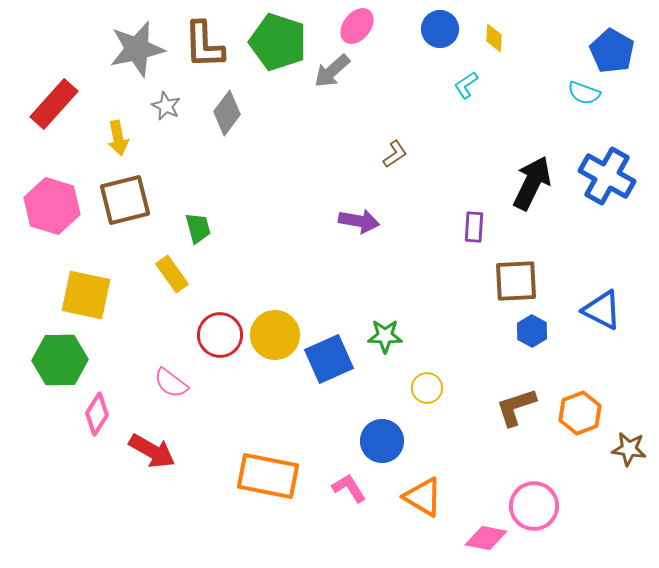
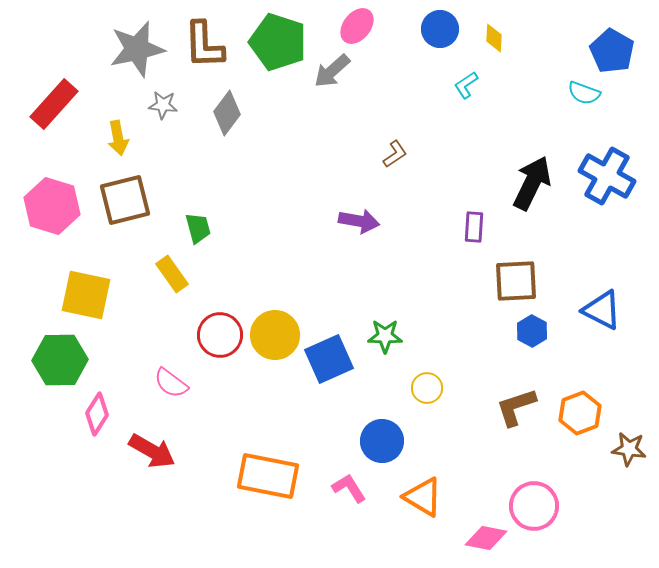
gray star at (166, 106): moved 3 px left, 1 px up; rotated 20 degrees counterclockwise
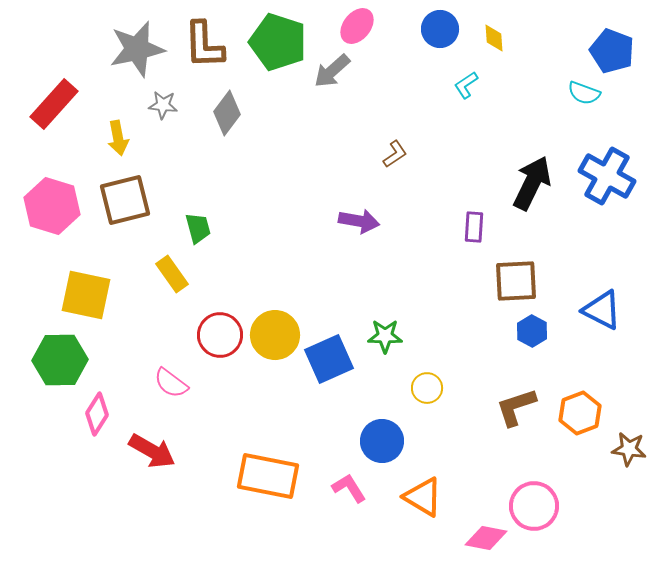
yellow diamond at (494, 38): rotated 8 degrees counterclockwise
blue pentagon at (612, 51): rotated 9 degrees counterclockwise
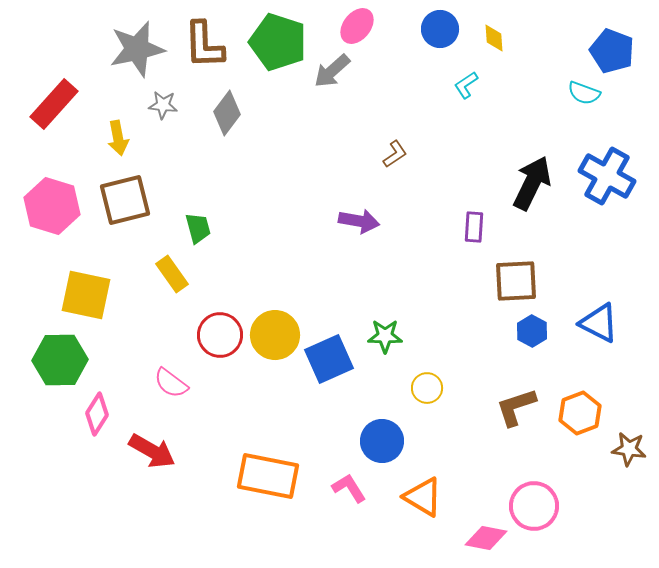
blue triangle at (602, 310): moved 3 px left, 13 px down
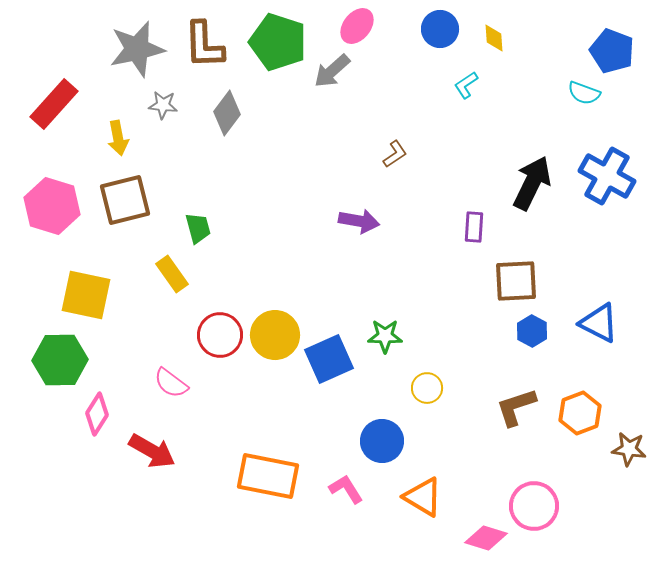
pink L-shape at (349, 488): moved 3 px left, 1 px down
pink diamond at (486, 538): rotated 6 degrees clockwise
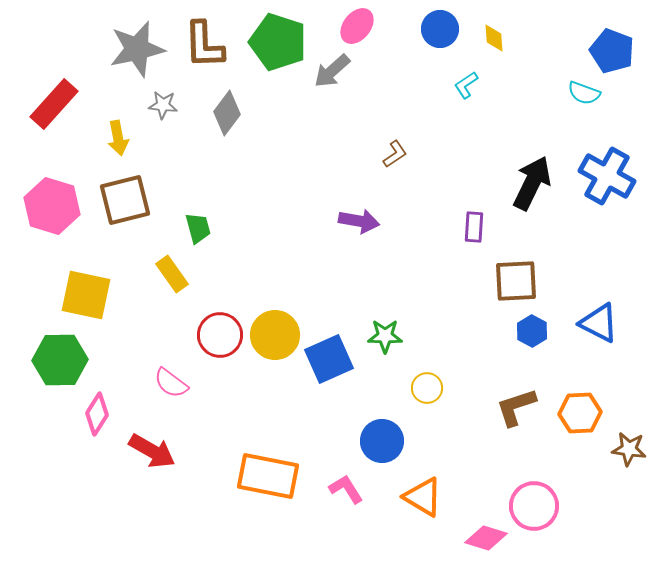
orange hexagon at (580, 413): rotated 18 degrees clockwise
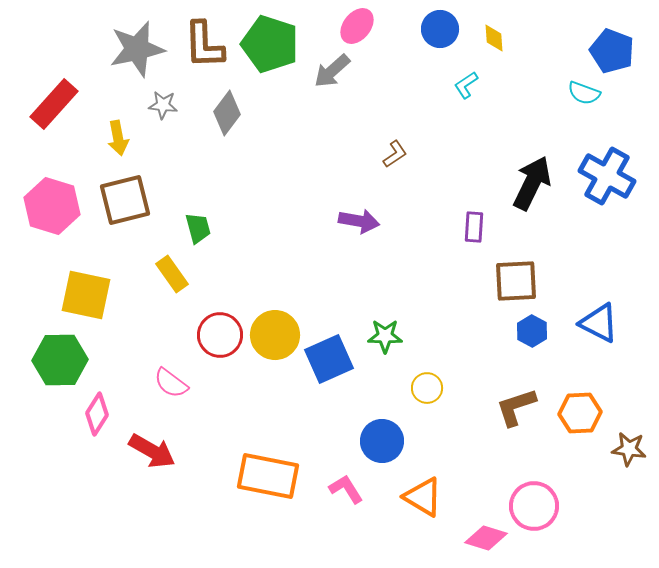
green pentagon at (278, 42): moved 8 px left, 2 px down
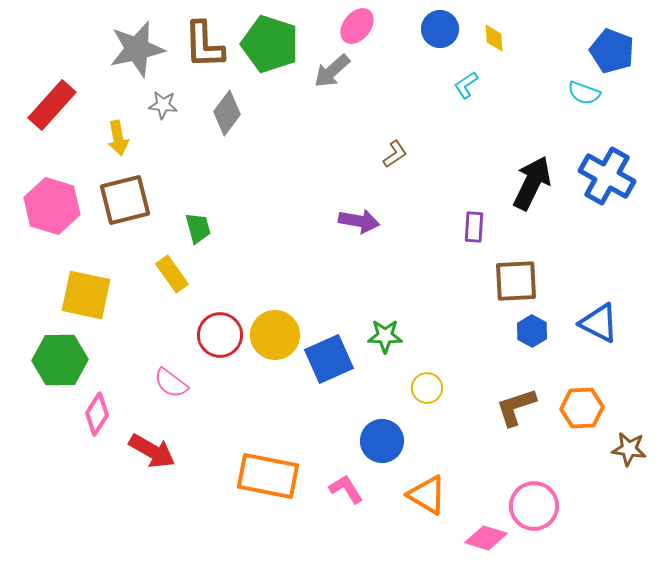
red rectangle at (54, 104): moved 2 px left, 1 px down
orange hexagon at (580, 413): moved 2 px right, 5 px up
orange triangle at (423, 497): moved 4 px right, 2 px up
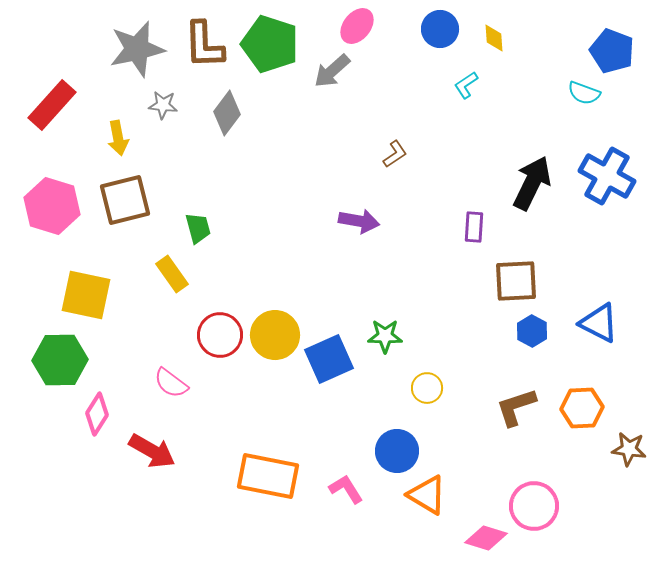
blue circle at (382, 441): moved 15 px right, 10 px down
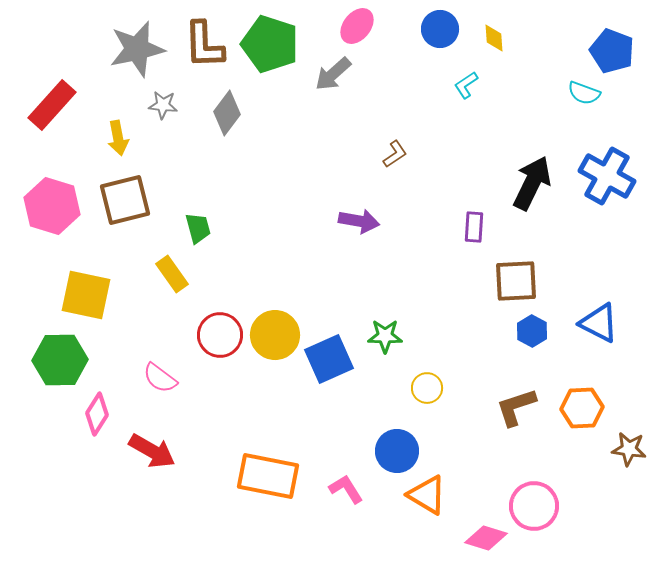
gray arrow at (332, 71): moved 1 px right, 3 px down
pink semicircle at (171, 383): moved 11 px left, 5 px up
